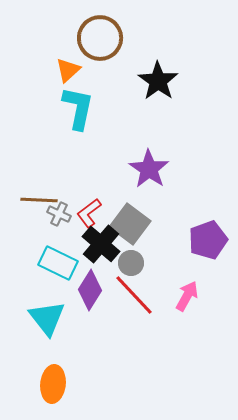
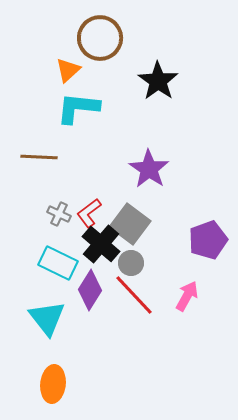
cyan L-shape: rotated 96 degrees counterclockwise
brown line: moved 43 px up
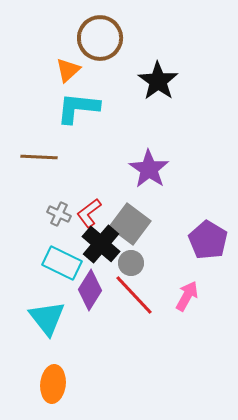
purple pentagon: rotated 21 degrees counterclockwise
cyan rectangle: moved 4 px right
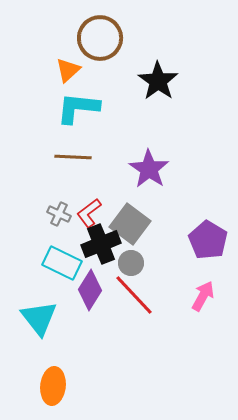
brown line: moved 34 px right
black cross: rotated 27 degrees clockwise
pink arrow: moved 16 px right
cyan triangle: moved 8 px left
orange ellipse: moved 2 px down
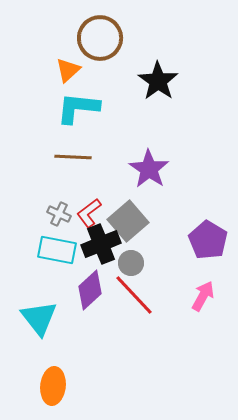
gray square: moved 2 px left, 3 px up; rotated 12 degrees clockwise
cyan rectangle: moved 5 px left, 13 px up; rotated 15 degrees counterclockwise
purple diamond: rotated 15 degrees clockwise
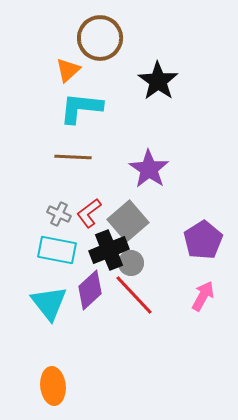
cyan L-shape: moved 3 px right
purple pentagon: moved 5 px left; rotated 9 degrees clockwise
black cross: moved 8 px right, 6 px down
cyan triangle: moved 10 px right, 15 px up
orange ellipse: rotated 12 degrees counterclockwise
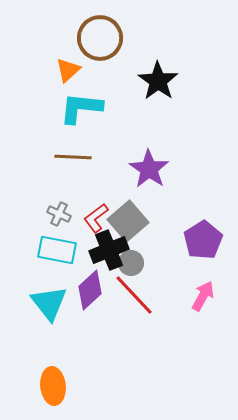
red L-shape: moved 7 px right, 5 px down
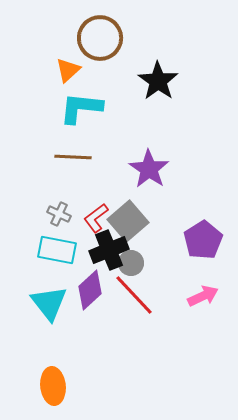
pink arrow: rotated 36 degrees clockwise
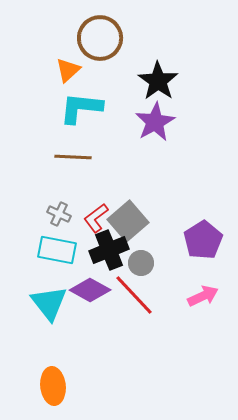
purple star: moved 6 px right, 47 px up; rotated 9 degrees clockwise
gray circle: moved 10 px right
purple diamond: rotated 72 degrees clockwise
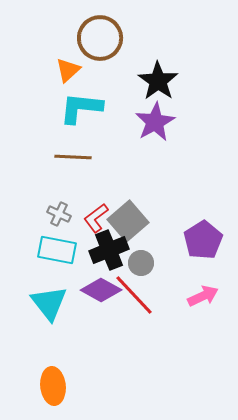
purple diamond: moved 11 px right
